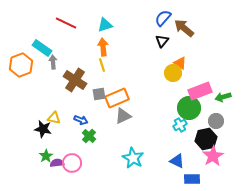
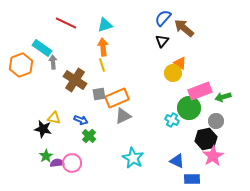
cyan cross: moved 8 px left, 5 px up; rotated 32 degrees counterclockwise
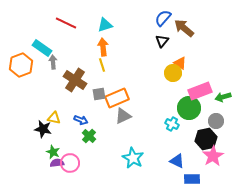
cyan cross: moved 4 px down
green star: moved 7 px right, 4 px up; rotated 16 degrees counterclockwise
pink circle: moved 2 px left
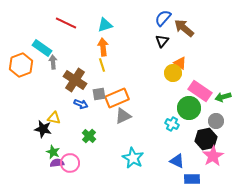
pink rectangle: rotated 55 degrees clockwise
blue arrow: moved 16 px up
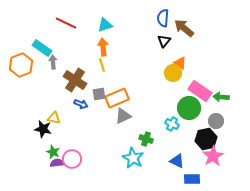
blue semicircle: rotated 36 degrees counterclockwise
black triangle: moved 2 px right
green arrow: moved 2 px left; rotated 21 degrees clockwise
green cross: moved 57 px right, 3 px down; rotated 24 degrees counterclockwise
pink circle: moved 2 px right, 4 px up
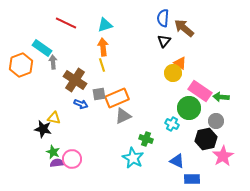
pink star: moved 10 px right
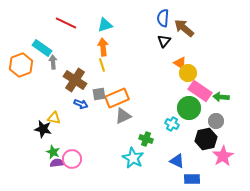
yellow circle: moved 15 px right
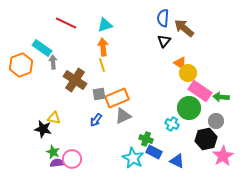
blue arrow: moved 15 px right, 16 px down; rotated 104 degrees clockwise
blue rectangle: moved 38 px left, 27 px up; rotated 28 degrees clockwise
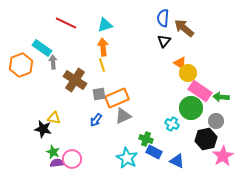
green circle: moved 2 px right
cyan star: moved 6 px left
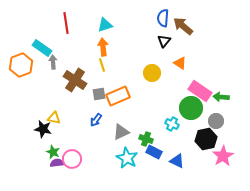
red line: rotated 55 degrees clockwise
brown arrow: moved 1 px left, 2 px up
yellow circle: moved 36 px left
orange rectangle: moved 1 px right, 2 px up
gray triangle: moved 2 px left, 16 px down
